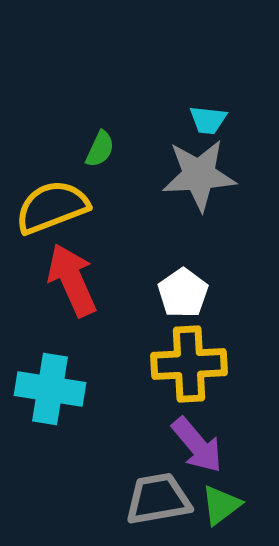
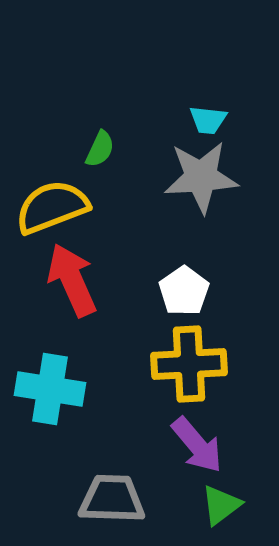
gray star: moved 2 px right, 2 px down
white pentagon: moved 1 px right, 2 px up
gray trapezoid: moved 46 px left; rotated 12 degrees clockwise
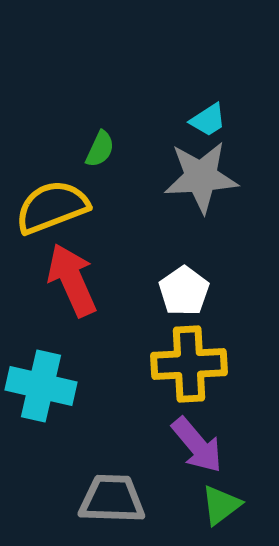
cyan trapezoid: rotated 39 degrees counterclockwise
cyan cross: moved 9 px left, 3 px up; rotated 4 degrees clockwise
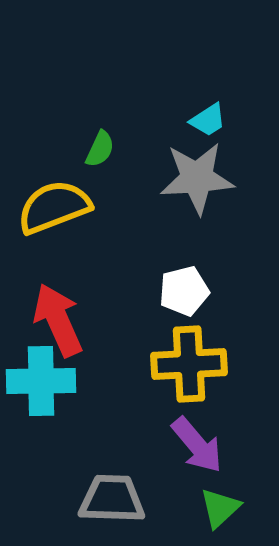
gray star: moved 4 px left, 1 px down
yellow semicircle: moved 2 px right
red arrow: moved 14 px left, 40 px down
white pentagon: rotated 21 degrees clockwise
cyan cross: moved 5 px up; rotated 14 degrees counterclockwise
green triangle: moved 1 px left, 3 px down; rotated 6 degrees counterclockwise
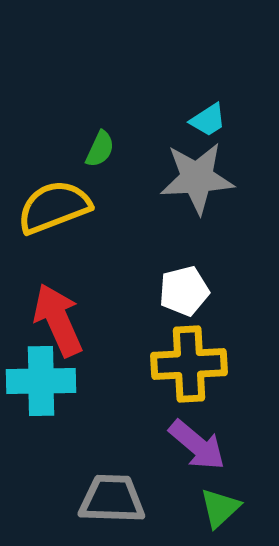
purple arrow: rotated 10 degrees counterclockwise
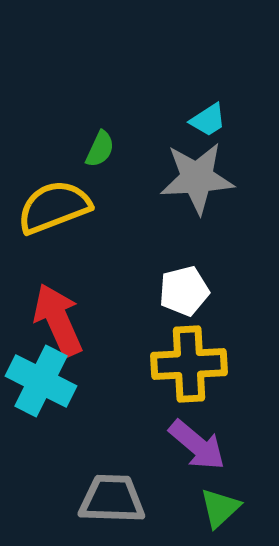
cyan cross: rotated 28 degrees clockwise
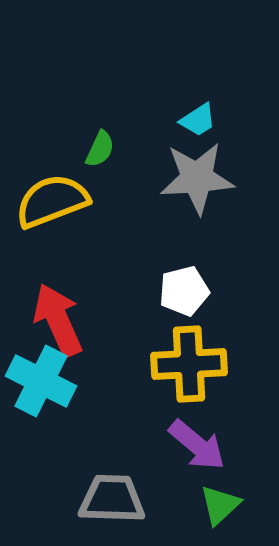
cyan trapezoid: moved 10 px left
yellow semicircle: moved 2 px left, 6 px up
green triangle: moved 3 px up
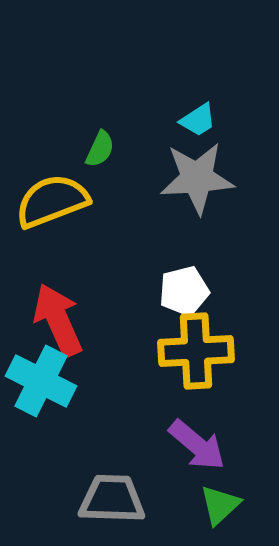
yellow cross: moved 7 px right, 13 px up
